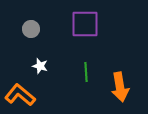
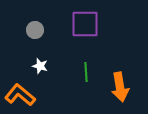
gray circle: moved 4 px right, 1 px down
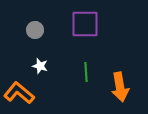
orange L-shape: moved 1 px left, 2 px up
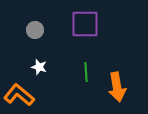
white star: moved 1 px left, 1 px down
orange arrow: moved 3 px left
orange L-shape: moved 2 px down
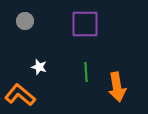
gray circle: moved 10 px left, 9 px up
orange L-shape: moved 1 px right
